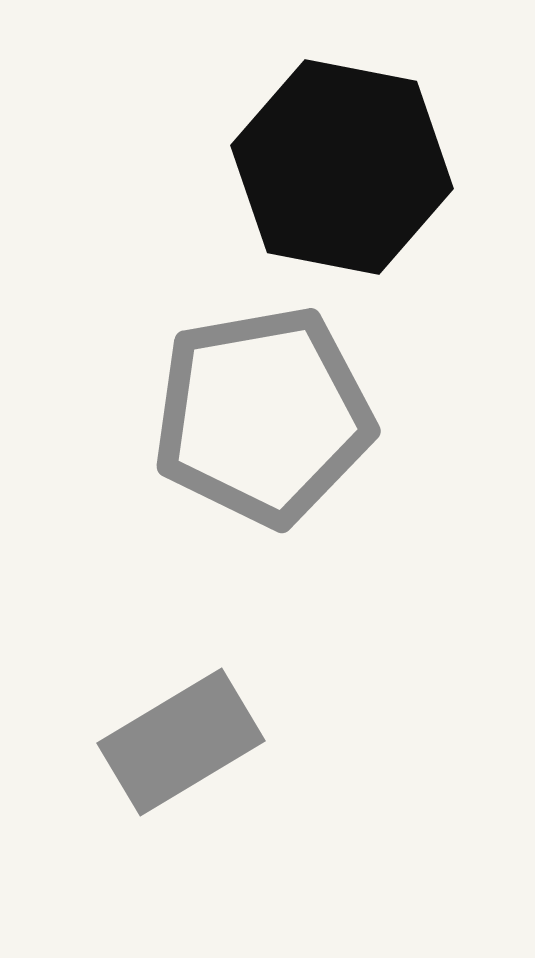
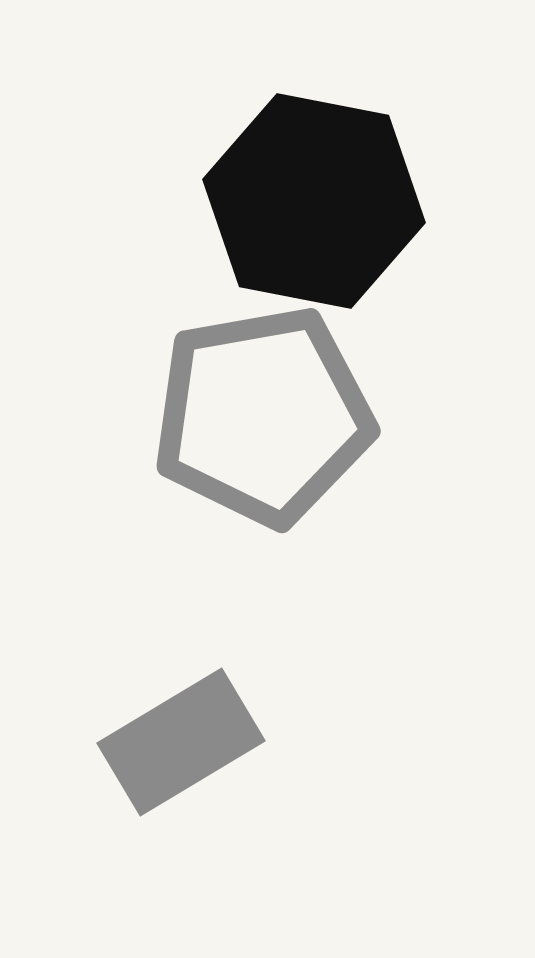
black hexagon: moved 28 px left, 34 px down
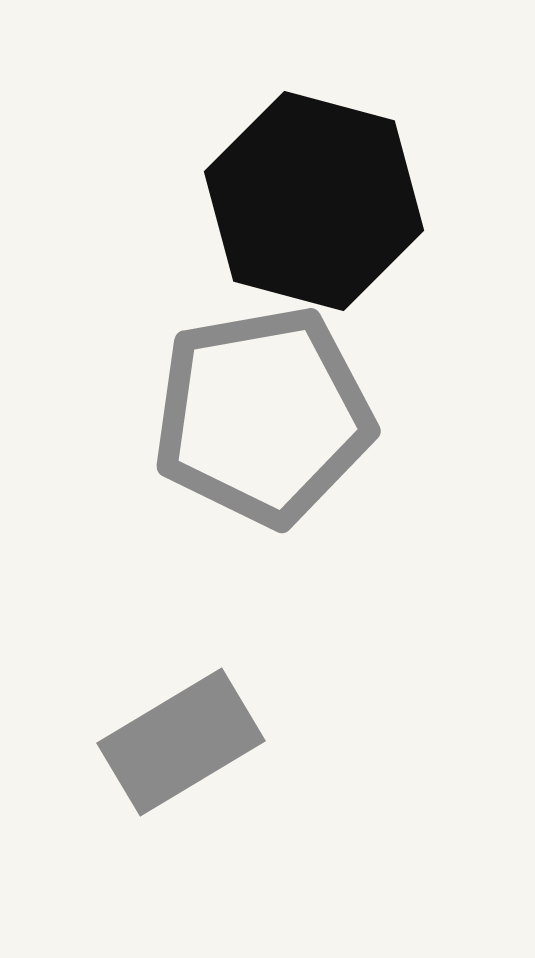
black hexagon: rotated 4 degrees clockwise
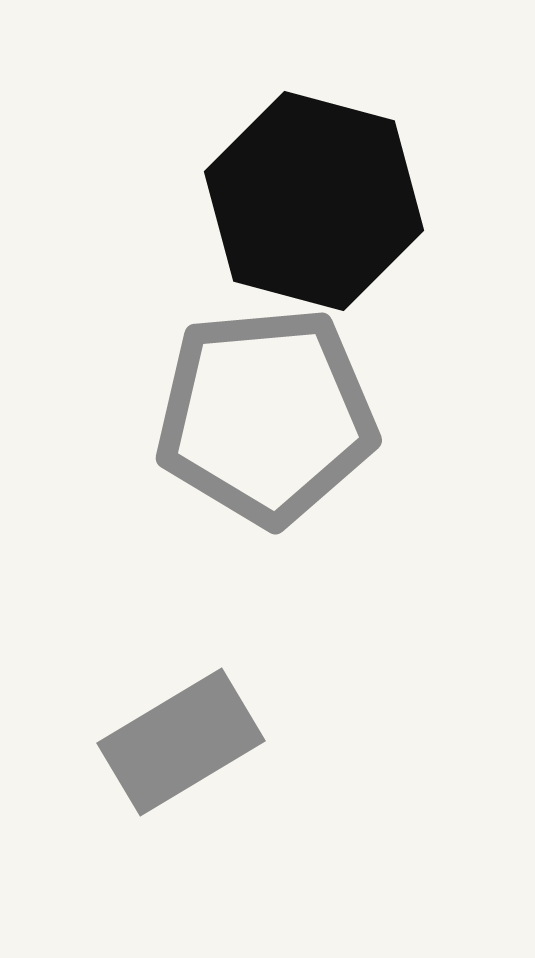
gray pentagon: moved 3 px right; rotated 5 degrees clockwise
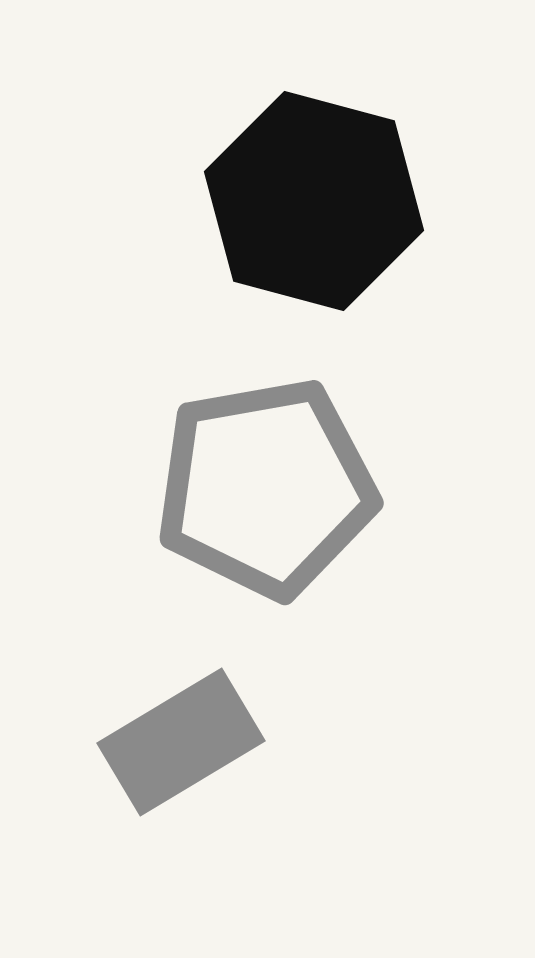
gray pentagon: moved 72 px down; rotated 5 degrees counterclockwise
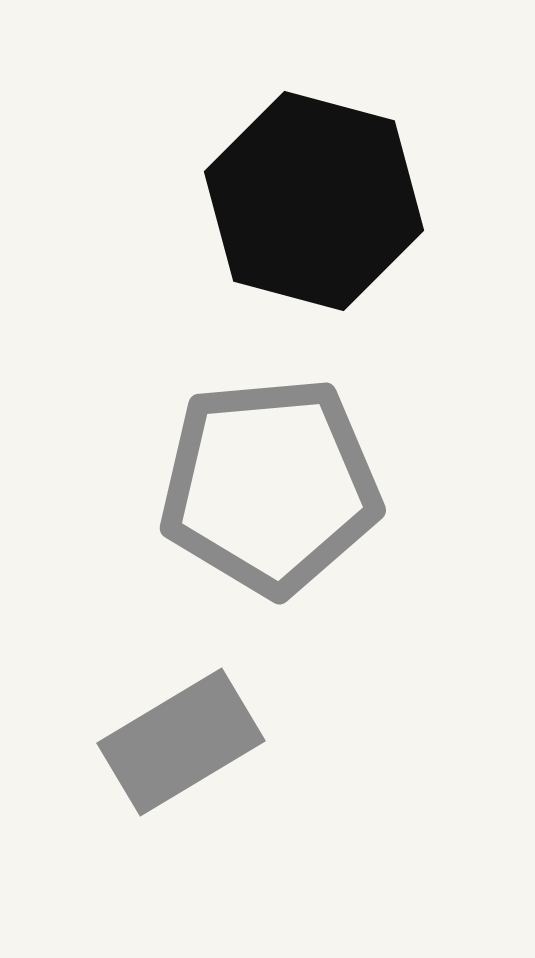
gray pentagon: moved 4 px right, 2 px up; rotated 5 degrees clockwise
